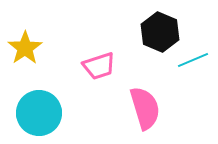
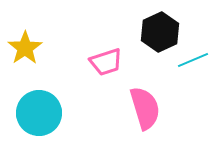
black hexagon: rotated 12 degrees clockwise
pink trapezoid: moved 7 px right, 4 px up
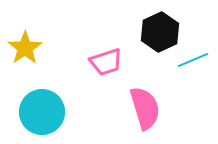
cyan circle: moved 3 px right, 1 px up
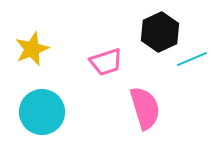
yellow star: moved 7 px right, 1 px down; rotated 12 degrees clockwise
cyan line: moved 1 px left, 1 px up
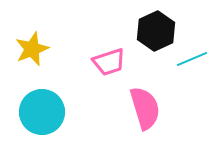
black hexagon: moved 4 px left, 1 px up
pink trapezoid: moved 3 px right
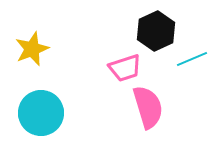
pink trapezoid: moved 16 px right, 6 px down
pink semicircle: moved 3 px right, 1 px up
cyan circle: moved 1 px left, 1 px down
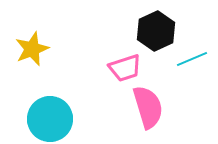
cyan circle: moved 9 px right, 6 px down
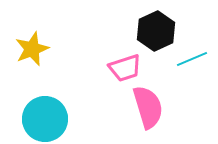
cyan circle: moved 5 px left
